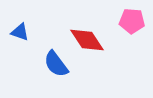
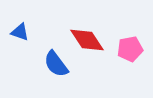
pink pentagon: moved 2 px left, 28 px down; rotated 15 degrees counterclockwise
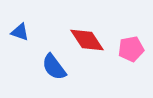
pink pentagon: moved 1 px right
blue semicircle: moved 2 px left, 3 px down
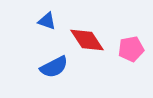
blue triangle: moved 27 px right, 11 px up
blue semicircle: rotated 80 degrees counterclockwise
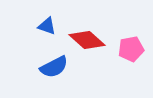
blue triangle: moved 5 px down
red diamond: rotated 15 degrees counterclockwise
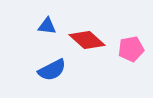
blue triangle: rotated 12 degrees counterclockwise
blue semicircle: moved 2 px left, 3 px down
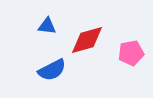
red diamond: rotated 57 degrees counterclockwise
pink pentagon: moved 4 px down
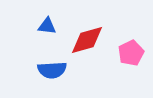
pink pentagon: rotated 15 degrees counterclockwise
blue semicircle: rotated 24 degrees clockwise
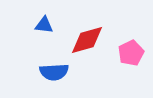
blue triangle: moved 3 px left, 1 px up
blue semicircle: moved 2 px right, 2 px down
